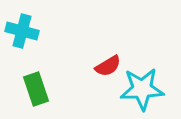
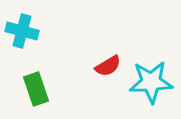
cyan star: moved 9 px right, 7 px up
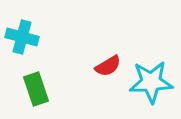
cyan cross: moved 6 px down
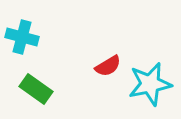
cyan star: moved 1 px left, 2 px down; rotated 9 degrees counterclockwise
green rectangle: rotated 36 degrees counterclockwise
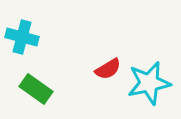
red semicircle: moved 3 px down
cyan star: moved 1 px left, 1 px up
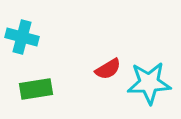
cyan star: rotated 9 degrees clockwise
green rectangle: rotated 44 degrees counterclockwise
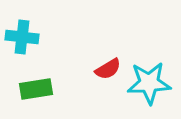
cyan cross: rotated 8 degrees counterclockwise
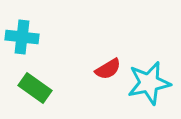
cyan star: rotated 9 degrees counterclockwise
green rectangle: moved 1 px left, 1 px up; rotated 44 degrees clockwise
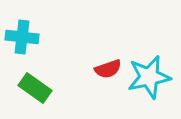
red semicircle: rotated 12 degrees clockwise
cyan star: moved 6 px up
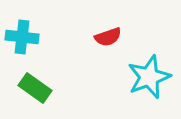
red semicircle: moved 32 px up
cyan star: rotated 9 degrees counterclockwise
